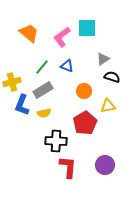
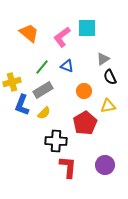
black semicircle: moved 2 px left; rotated 133 degrees counterclockwise
yellow semicircle: rotated 32 degrees counterclockwise
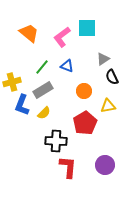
black semicircle: moved 2 px right
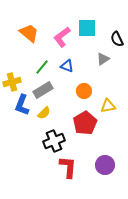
black semicircle: moved 5 px right, 38 px up
black cross: moved 2 px left; rotated 25 degrees counterclockwise
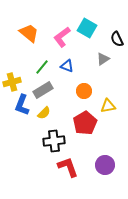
cyan square: rotated 30 degrees clockwise
black cross: rotated 15 degrees clockwise
red L-shape: rotated 25 degrees counterclockwise
